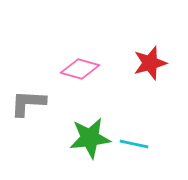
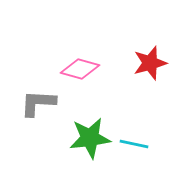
gray L-shape: moved 10 px right
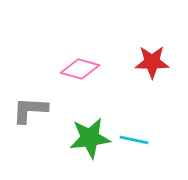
red star: moved 2 px right, 1 px up; rotated 16 degrees clockwise
gray L-shape: moved 8 px left, 7 px down
cyan line: moved 4 px up
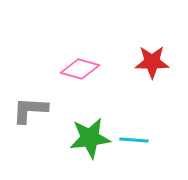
cyan line: rotated 8 degrees counterclockwise
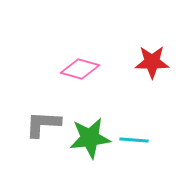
gray L-shape: moved 13 px right, 14 px down
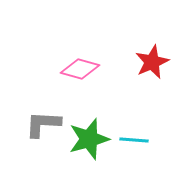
red star: rotated 24 degrees counterclockwise
green star: moved 1 px left, 1 px down; rotated 9 degrees counterclockwise
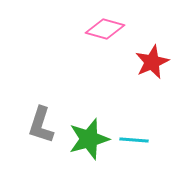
pink diamond: moved 25 px right, 40 px up
gray L-shape: moved 2 px left, 1 px down; rotated 75 degrees counterclockwise
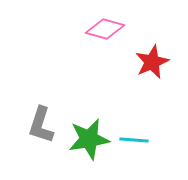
green star: rotated 6 degrees clockwise
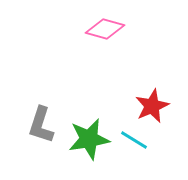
red star: moved 44 px down
cyan line: rotated 28 degrees clockwise
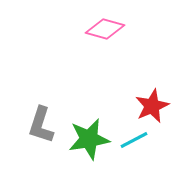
cyan line: rotated 60 degrees counterclockwise
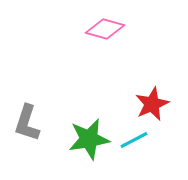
red star: moved 2 px up
gray L-shape: moved 14 px left, 2 px up
